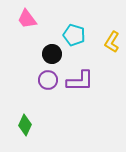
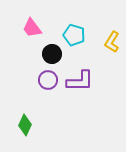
pink trapezoid: moved 5 px right, 9 px down
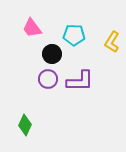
cyan pentagon: rotated 15 degrees counterclockwise
purple circle: moved 1 px up
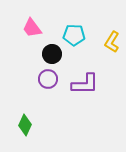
purple L-shape: moved 5 px right, 3 px down
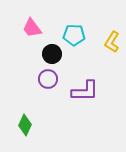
purple L-shape: moved 7 px down
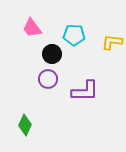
yellow L-shape: rotated 65 degrees clockwise
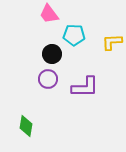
pink trapezoid: moved 17 px right, 14 px up
yellow L-shape: rotated 10 degrees counterclockwise
purple L-shape: moved 4 px up
green diamond: moved 1 px right, 1 px down; rotated 15 degrees counterclockwise
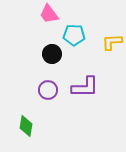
purple circle: moved 11 px down
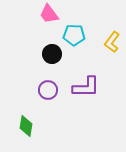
yellow L-shape: rotated 50 degrees counterclockwise
purple L-shape: moved 1 px right
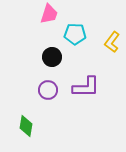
pink trapezoid: rotated 125 degrees counterclockwise
cyan pentagon: moved 1 px right, 1 px up
black circle: moved 3 px down
